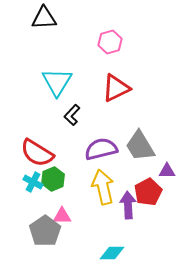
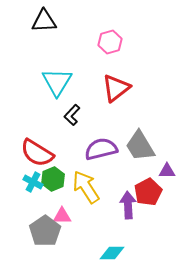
black triangle: moved 3 px down
red triangle: rotated 12 degrees counterclockwise
yellow arrow: moved 17 px left; rotated 20 degrees counterclockwise
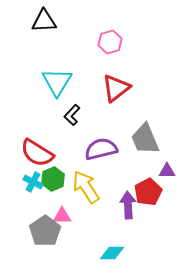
gray trapezoid: moved 5 px right, 7 px up; rotated 8 degrees clockwise
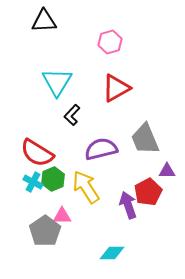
red triangle: rotated 8 degrees clockwise
purple arrow: rotated 16 degrees counterclockwise
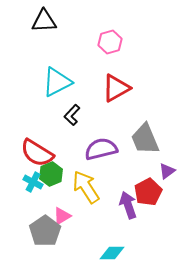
cyan triangle: rotated 32 degrees clockwise
purple triangle: rotated 36 degrees counterclockwise
green hexagon: moved 2 px left, 5 px up
pink triangle: rotated 30 degrees counterclockwise
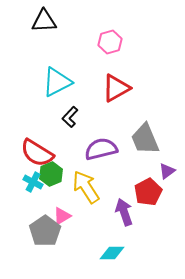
black L-shape: moved 2 px left, 2 px down
purple arrow: moved 4 px left, 7 px down
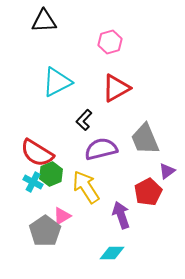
black L-shape: moved 14 px right, 3 px down
purple arrow: moved 3 px left, 3 px down
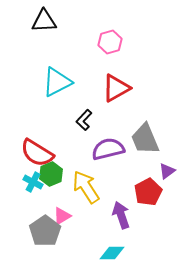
purple semicircle: moved 7 px right
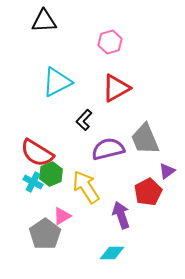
gray pentagon: moved 3 px down
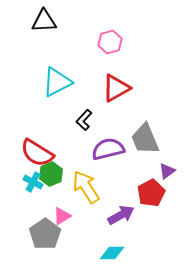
red pentagon: moved 3 px right, 1 px down
purple arrow: rotated 80 degrees clockwise
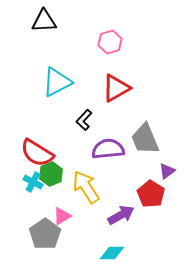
purple semicircle: rotated 8 degrees clockwise
red pentagon: moved 1 px down; rotated 12 degrees counterclockwise
